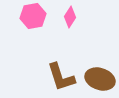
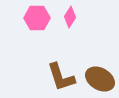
pink hexagon: moved 4 px right, 2 px down; rotated 10 degrees clockwise
brown ellipse: rotated 12 degrees clockwise
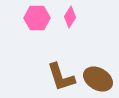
brown ellipse: moved 2 px left
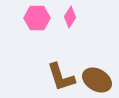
brown ellipse: moved 1 px left, 1 px down
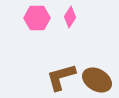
brown L-shape: rotated 92 degrees clockwise
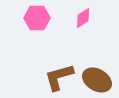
pink diamond: moved 13 px right, 1 px down; rotated 25 degrees clockwise
brown L-shape: moved 2 px left
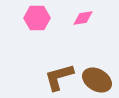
pink diamond: rotated 25 degrees clockwise
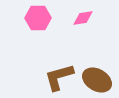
pink hexagon: moved 1 px right
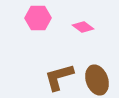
pink diamond: moved 9 px down; rotated 45 degrees clockwise
brown ellipse: rotated 40 degrees clockwise
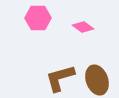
brown L-shape: moved 1 px right, 1 px down
